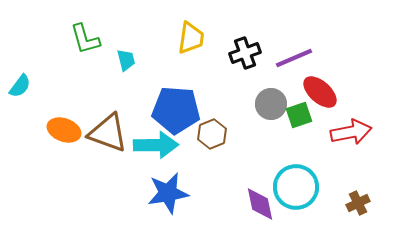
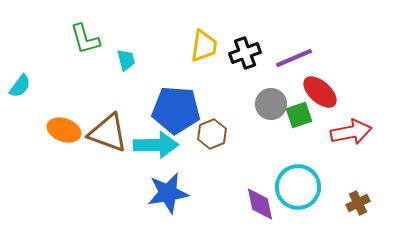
yellow trapezoid: moved 13 px right, 8 px down
cyan circle: moved 2 px right
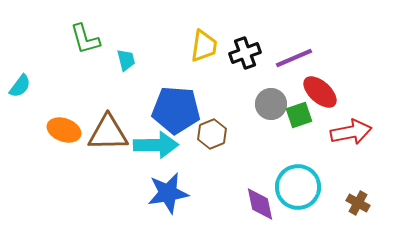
brown triangle: rotated 21 degrees counterclockwise
brown cross: rotated 35 degrees counterclockwise
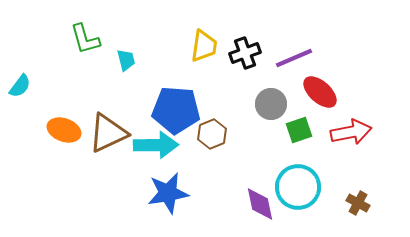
green square: moved 15 px down
brown triangle: rotated 24 degrees counterclockwise
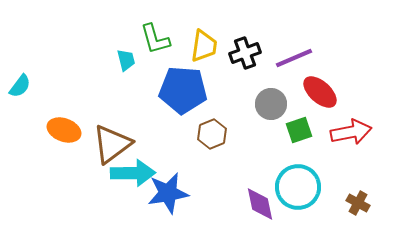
green L-shape: moved 70 px right
blue pentagon: moved 7 px right, 20 px up
brown triangle: moved 4 px right, 11 px down; rotated 12 degrees counterclockwise
cyan arrow: moved 23 px left, 28 px down
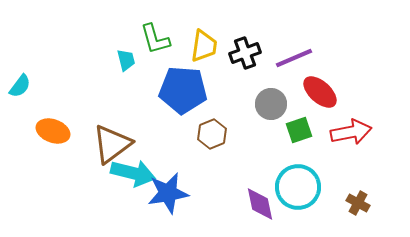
orange ellipse: moved 11 px left, 1 px down
cyan arrow: rotated 15 degrees clockwise
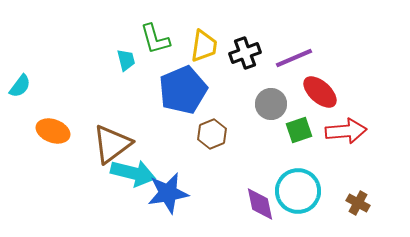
blue pentagon: rotated 27 degrees counterclockwise
red arrow: moved 5 px left, 1 px up; rotated 6 degrees clockwise
cyan circle: moved 4 px down
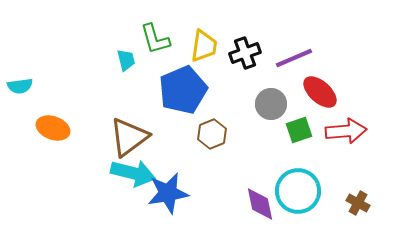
cyan semicircle: rotated 45 degrees clockwise
orange ellipse: moved 3 px up
brown triangle: moved 17 px right, 7 px up
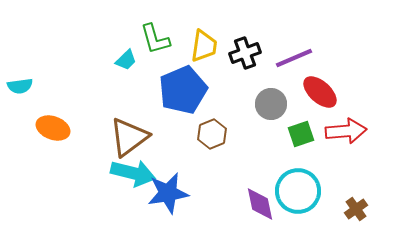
cyan trapezoid: rotated 60 degrees clockwise
green square: moved 2 px right, 4 px down
brown cross: moved 2 px left, 6 px down; rotated 25 degrees clockwise
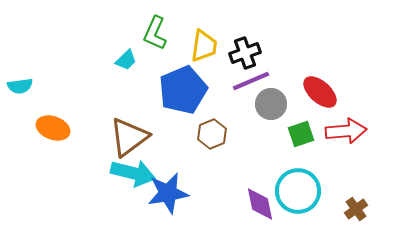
green L-shape: moved 6 px up; rotated 40 degrees clockwise
purple line: moved 43 px left, 23 px down
